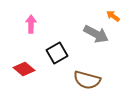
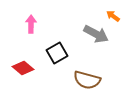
red diamond: moved 1 px left, 1 px up
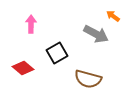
brown semicircle: moved 1 px right, 1 px up
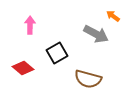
pink arrow: moved 1 px left, 1 px down
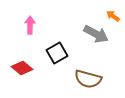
red diamond: moved 1 px left
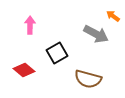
red diamond: moved 2 px right, 2 px down
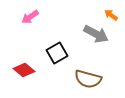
orange arrow: moved 2 px left, 1 px up
pink arrow: moved 8 px up; rotated 126 degrees counterclockwise
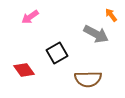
orange arrow: rotated 16 degrees clockwise
red diamond: rotated 15 degrees clockwise
brown semicircle: rotated 16 degrees counterclockwise
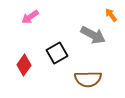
gray arrow: moved 3 px left, 1 px down
red diamond: moved 5 px up; rotated 70 degrees clockwise
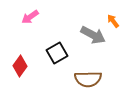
orange arrow: moved 2 px right, 6 px down
red diamond: moved 4 px left, 1 px down
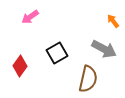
gray arrow: moved 11 px right, 14 px down
brown semicircle: rotated 76 degrees counterclockwise
